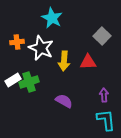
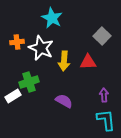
white rectangle: moved 16 px down
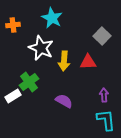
orange cross: moved 4 px left, 17 px up
green cross: rotated 18 degrees counterclockwise
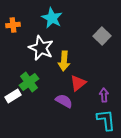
red triangle: moved 10 px left, 21 px down; rotated 36 degrees counterclockwise
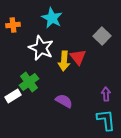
red triangle: moved 26 px up; rotated 30 degrees counterclockwise
purple arrow: moved 2 px right, 1 px up
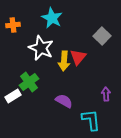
red triangle: rotated 18 degrees clockwise
cyan L-shape: moved 15 px left
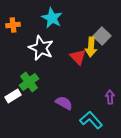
red triangle: rotated 24 degrees counterclockwise
yellow arrow: moved 27 px right, 14 px up
purple arrow: moved 4 px right, 3 px down
purple semicircle: moved 2 px down
cyan L-shape: rotated 35 degrees counterclockwise
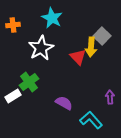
white star: rotated 20 degrees clockwise
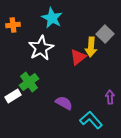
gray square: moved 3 px right, 2 px up
red triangle: rotated 36 degrees clockwise
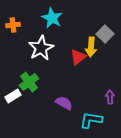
cyan L-shape: rotated 40 degrees counterclockwise
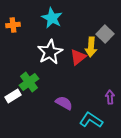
white star: moved 9 px right, 4 px down
cyan L-shape: rotated 25 degrees clockwise
